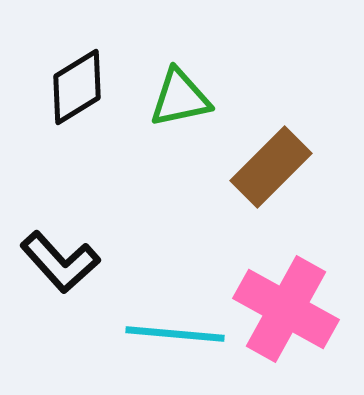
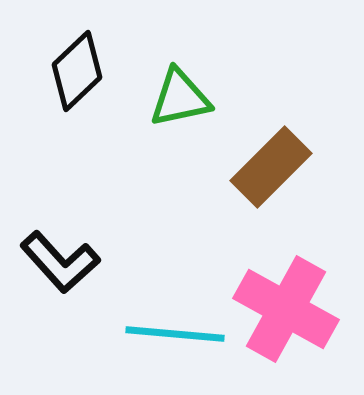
black diamond: moved 16 px up; rotated 12 degrees counterclockwise
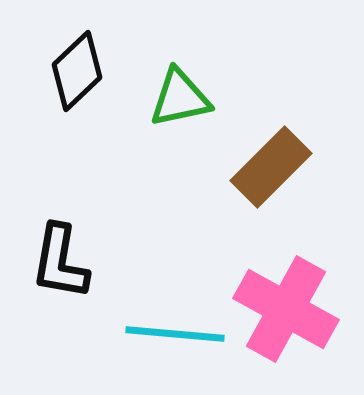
black L-shape: rotated 52 degrees clockwise
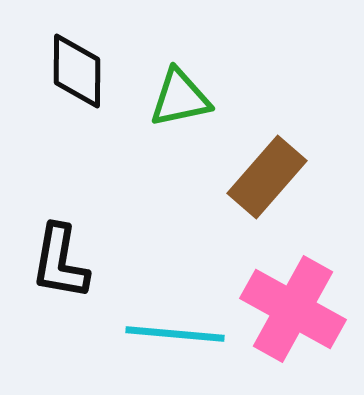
black diamond: rotated 46 degrees counterclockwise
brown rectangle: moved 4 px left, 10 px down; rotated 4 degrees counterclockwise
pink cross: moved 7 px right
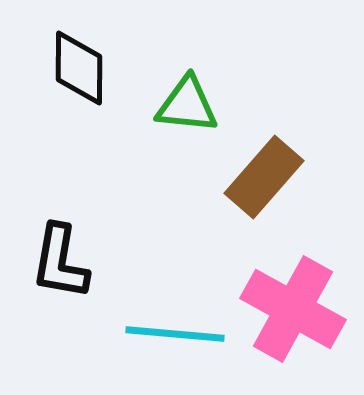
black diamond: moved 2 px right, 3 px up
green triangle: moved 7 px right, 7 px down; rotated 18 degrees clockwise
brown rectangle: moved 3 px left
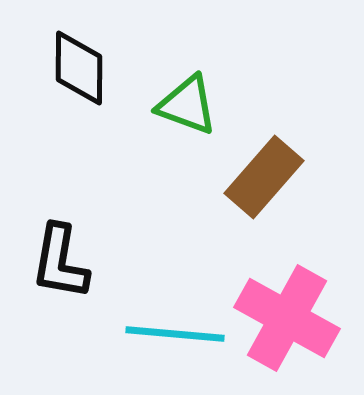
green triangle: rotated 14 degrees clockwise
pink cross: moved 6 px left, 9 px down
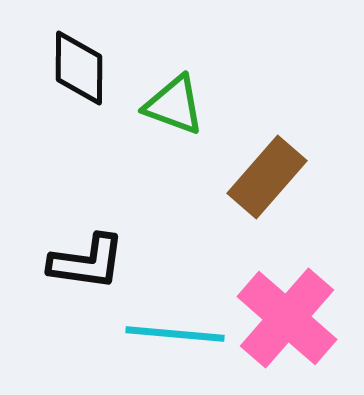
green triangle: moved 13 px left
brown rectangle: moved 3 px right
black L-shape: moved 27 px right; rotated 92 degrees counterclockwise
pink cross: rotated 12 degrees clockwise
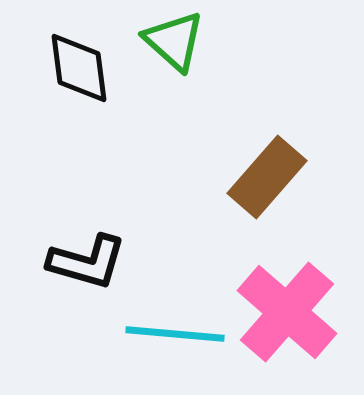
black diamond: rotated 8 degrees counterclockwise
green triangle: moved 64 px up; rotated 22 degrees clockwise
black L-shape: rotated 8 degrees clockwise
pink cross: moved 6 px up
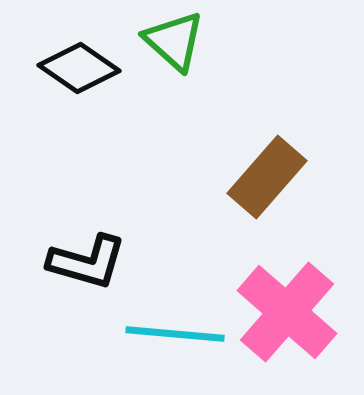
black diamond: rotated 48 degrees counterclockwise
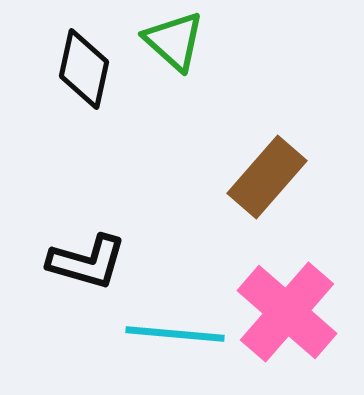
black diamond: moved 5 px right, 1 px down; rotated 68 degrees clockwise
